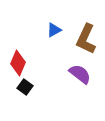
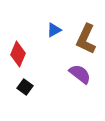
red diamond: moved 9 px up
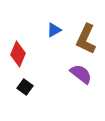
purple semicircle: moved 1 px right
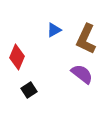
red diamond: moved 1 px left, 3 px down
purple semicircle: moved 1 px right
black square: moved 4 px right, 3 px down; rotated 21 degrees clockwise
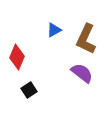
purple semicircle: moved 1 px up
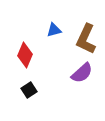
blue triangle: rotated 14 degrees clockwise
red diamond: moved 8 px right, 2 px up
purple semicircle: rotated 100 degrees clockwise
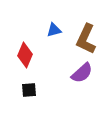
black square: rotated 28 degrees clockwise
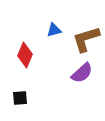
brown L-shape: rotated 48 degrees clockwise
black square: moved 9 px left, 8 px down
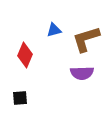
purple semicircle: rotated 40 degrees clockwise
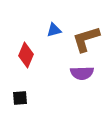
red diamond: moved 1 px right
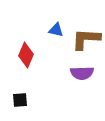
blue triangle: moved 2 px right; rotated 28 degrees clockwise
brown L-shape: rotated 20 degrees clockwise
black square: moved 2 px down
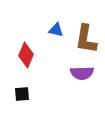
brown L-shape: rotated 84 degrees counterclockwise
black square: moved 2 px right, 6 px up
